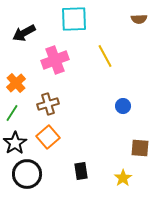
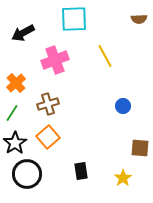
black arrow: moved 1 px left
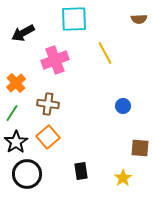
yellow line: moved 3 px up
brown cross: rotated 25 degrees clockwise
black star: moved 1 px right, 1 px up
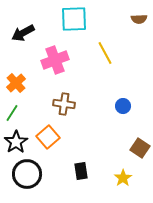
brown cross: moved 16 px right
brown square: rotated 30 degrees clockwise
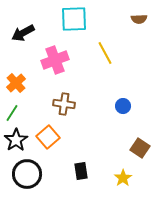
black star: moved 2 px up
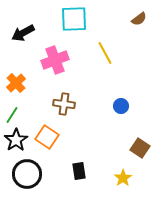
brown semicircle: rotated 35 degrees counterclockwise
blue circle: moved 2 px left
green line: moved 2 px down
orange square: moved 1 px left; rotated 15 degrees counterclockwise
black rectangle: moved 2 px left
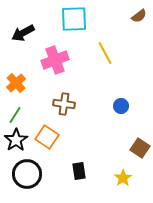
brown semicircle: moved 3 px up
green line: moved 3 px right
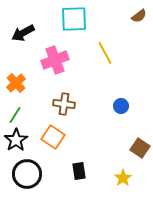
orange square: moved 6 px right
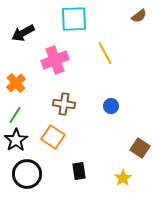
blue circle: moved 10 px left
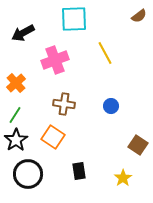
brown square: moved 2 px left, 3 px up
black circle: moved 1 px right
